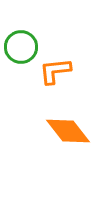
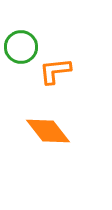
orange diamond: moved 20 px left
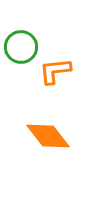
orange diamond: moved 5 px down
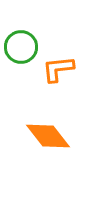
orange L-shape: moved 3 px right, 2 px up
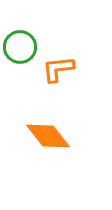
green circle: moved 1 px left
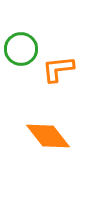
green circle: moved 1 px right, 2 px down
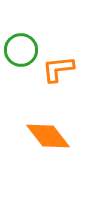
green circle: moved 1 px down
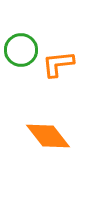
orange L-shape: moved 5 px up
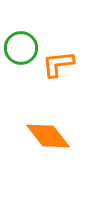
green circle: moved 2 px up
